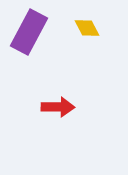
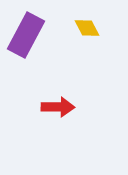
purple rectangle: moved 3 px left, 3 px down
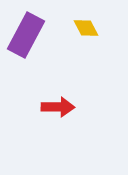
yellow diamond: moved 1 px left
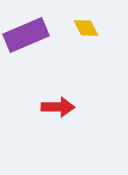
purple rectangle: rotated 39 degrees clockwise
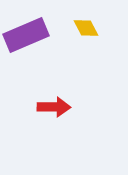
red arrow: moved 4 px left
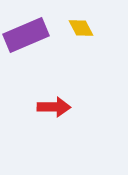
yellow diamond: moved 5 px left
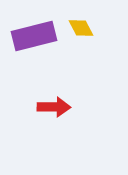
purple rectangle: moved 8 px right, 1 px down; rotated 9 degrees clockwise
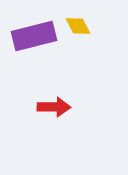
yellow diamond: moved 3 px left, 2 px up
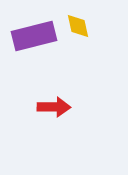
yellow diamond: rotated 16 degrees clockwise
